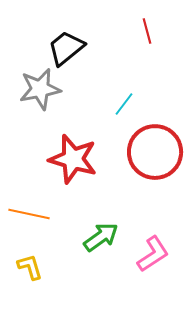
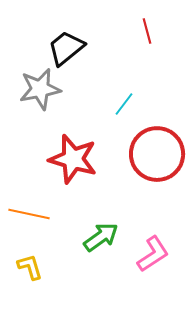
red circle: moved 2 px right, 2 px down
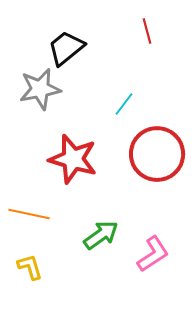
green arrow: moved 2 px up
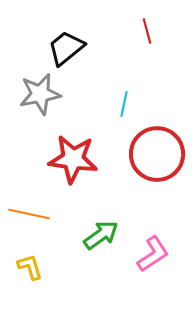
gray star: moved 5 px down
cyan line: rotated 25 degrees counterclockwise
red star: rotated 9 degrees counterclockwise
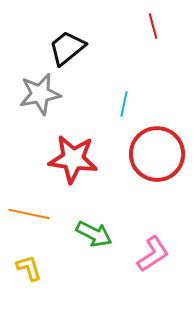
red line: moved 6 px right, 5 px up
black trapezoid: moved 1 px right
green arrow: moved 7 px left, 1 px up; rotated 63 degrees clockwise
yellow L-shape: moved 1 px left, 1 px down
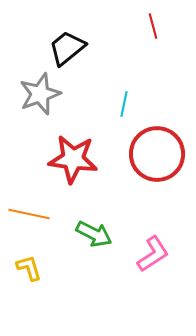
gray star: rotated 9 degrees counterclockwise
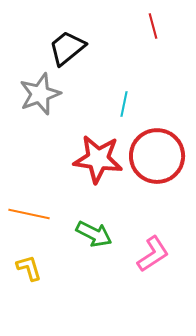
red circle: moved 2 px down
red star: moved 25 px right
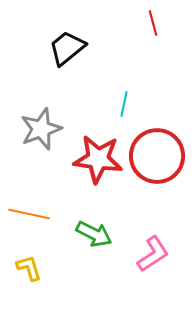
red line: moved 3 px up
gray star: moved 1 px right, 35 px down
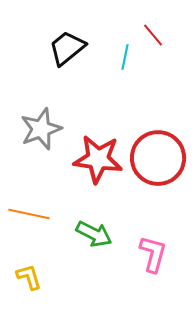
red line: moved 12 px down; rotated 25 degrees counterclockwise
cyan line: moved 1 px right, 47 px up
red circle: moved 1 px right, 2 px down
pink L-shape: rotated 42 degrees counterclockwise
yellow L-shape: moved 9 px down
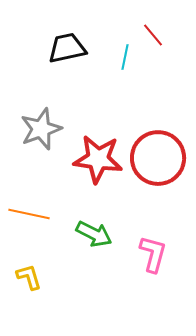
black trapezoid: rotated 27 degrees clockwise
